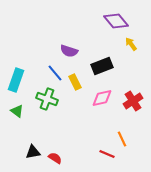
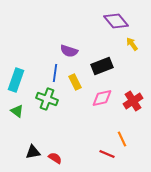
yellow arrow: moved 1 px right
blue line: rotated 48 degrees clockwise
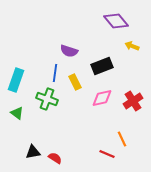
yellow arrow: moved 2 px down; rotated 32 degrees counterclockwise
green triangle: moved 2 px down
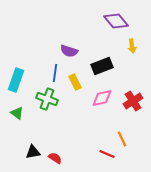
yellow arrow: rotated 120 degrees counterclockwise
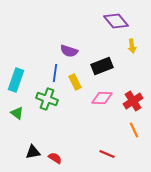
pink diamond: rotated 15 degrees clockwise
orange line: moved 12 px right, 9 px up
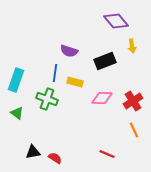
black rectangle: moved 3 px right, 5 px up
yellow rectangle: rotated 49 degrees counterclockwise
